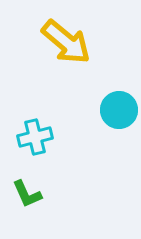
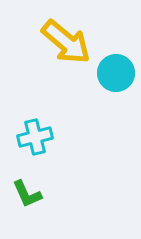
cyan circle: moved 3 px left, 37 px up
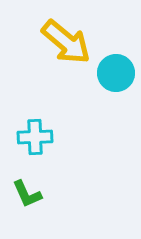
cyan cross: rotated 12 degrees clockwise
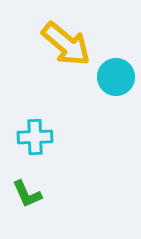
yellow arrow: moved 2 px down
cyan circle: moved 4 px down
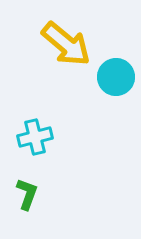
cyan cross: rotated 12 degrees counterclockwise
green L-shape: rotated 136 degrees counterclockwise
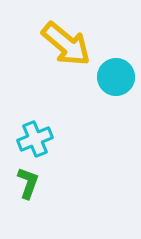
cyan cross: moved 2 px down; rotated 8 degrees counterclockwise
green L-shape: moved 1 px right, 11 px up
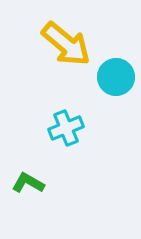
cyan cross: moved 31 px right, 11 px up
green L-shape: rotated 80 degrees counterclockwise
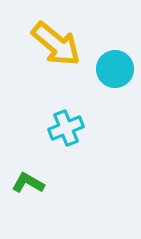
yellow arrow: moved 10 px left
cyan circle: moved 1 px left, 8 px up
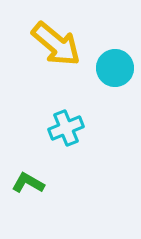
cyan circle: moved 1 px up
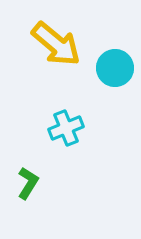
green L-shape: rotated 92 degrees clockwise
